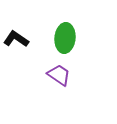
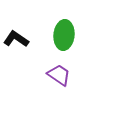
green ellipse: moved 1 px left, 3 px up
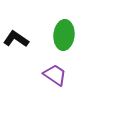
purple trapezoid: moved 4 px left
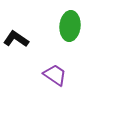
green ellipse: moved 6 px right, 9 px up
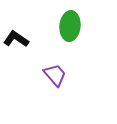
purple trapezoid: rotated 15 degrees clockwise
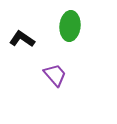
black L-shape: moved 6 px right
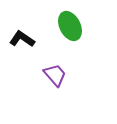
green ellipse: rotated 32 degrees counterclockwise
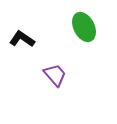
green ellipse: moved 14 px right, 1 px down
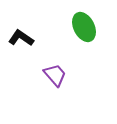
black L-shape: moved 1 px left, 1 px up
